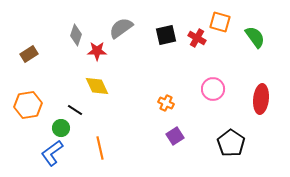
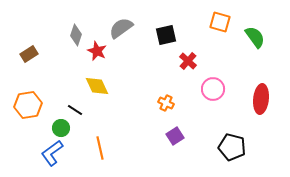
red cross: moved 9 px left, 23 px down; rotated 12 degrees clockwise
red star: rotated 24 degrees clockwise
black pentagon: moved 1 px right, 4 px down; rotated 20 degrees counterclockwise
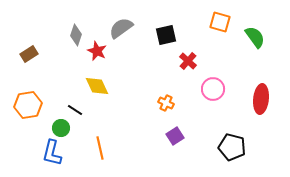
blue L-shape: rotated 40 degrees counterclockwise
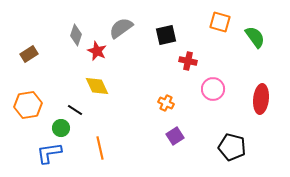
red cross: rotated 30 degrees counterclockwise
blue L-shape: moved 3 px left; rotated 68 degrees clockwise
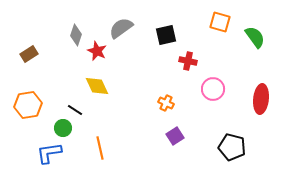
green circle: moved 2 px right
